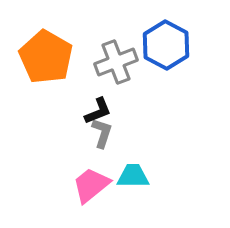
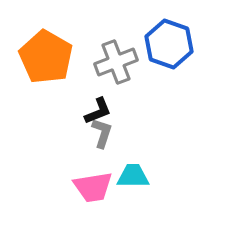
blue hexagon: moved 3 px right, 1 px up; rotated 9 degrees counterclockwise
pink trapezoid: moved 2 px right, 2 px down; rotated 150 degrees counterclockwise
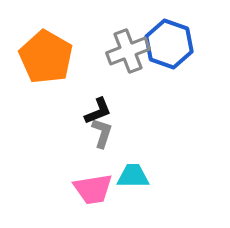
gray cross: moved 12 px right, 11 px up
pink trapezoid: moved 2 px down
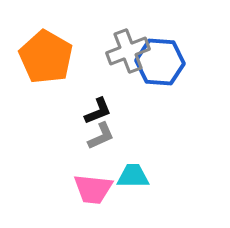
blue hexagon: moved 9 px left, 18 px down; rotated 15 degrees counterclockwise
gray L-shape: moved 1 px left, 3 px down; rotated 48 degrees clockwise
pink trapezoid: rotated 15 degrees clockwise
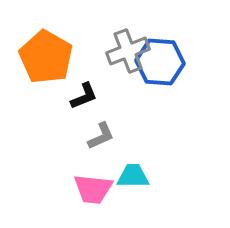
black L-shape: moved 14 px left, 15 px up
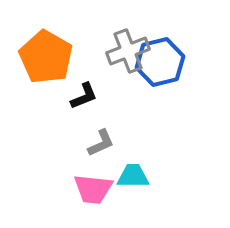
blue hexagon: rotated 18 degrees counterclockwise
gray L-shape: moved 7 px down
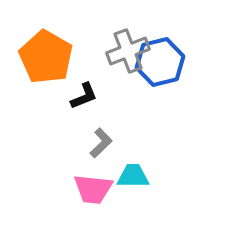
gray L-shape: rotated 20 degrees counterclockwise
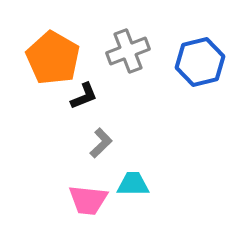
orange pentagon: moved 7 px right, 1 px down
blue hexagon: moved 40 px right
cyan trapezoid: moved 8 px down
pink trapezoid: moved 5 px left, 11 px down
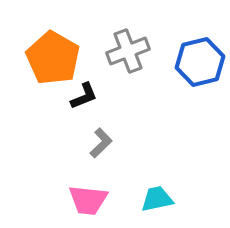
cyan trapezoid: moved 24 px right, 15 px down; rotated 12 degrees counterclockwise
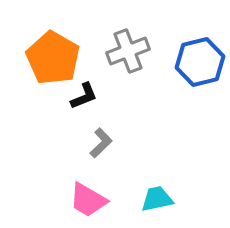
pink trapezoid: rotated 24 degrees clockwise
